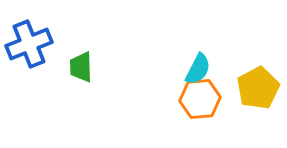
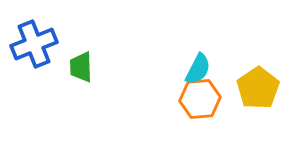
blue cross: moved 5 px right
yellow pentagon: rotated 6 degrees counterclockwise
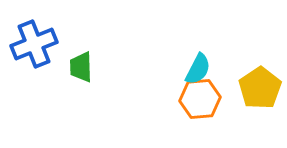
yellow pentagon: moved 2 px right
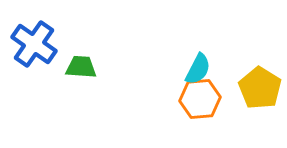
blue cross: rotated 33 degrees counterclockwise
green trapezoid: rotated 96 degrees clockwise
yellow pentagon: rotated 6 degrees counterclockwise
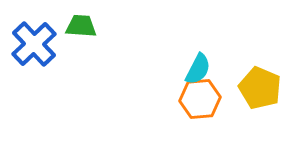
blue cross: rotated 12 degrees clockwise
green trapezoid: moved 41 px up
yellow pentagon: rotated 9 degrees counterclockwise
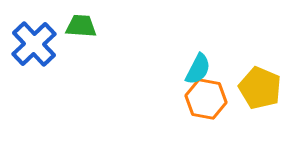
orange hexagon: moved 6 px right; rotated 15 degrees clockwise
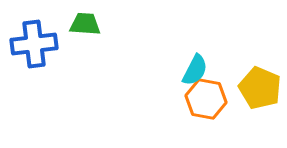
green trapezoid: moved 4 px right, 2 px up
blue cross: rotated 36 degrees clockwise
cyan semicircle: moved 3 px left, 1 px down
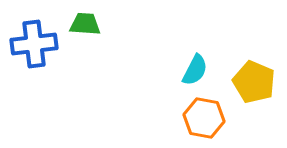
yellow pentagon: moved 6 px left, 6 px up
orange hexagon: moved 2 px left, 19 px down
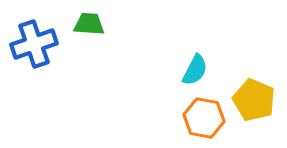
green trapezoid: moved 4 px right
blue cross: rotated 12 degrees counterclockwise
yellow pentagon: moved 18 px down
